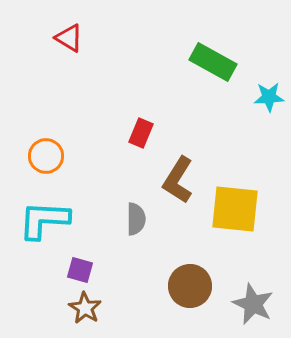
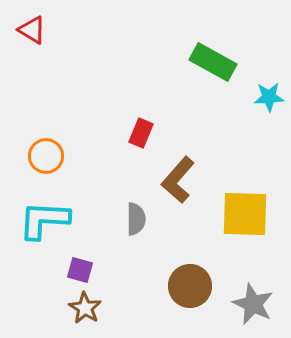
red triangle: moved 37 px left, 8 px up
brown L-shape: rotated 9 degrees clockwise
yellow square: moved 10 px right, 5 px down; rotated 4 degrees counterclockwise
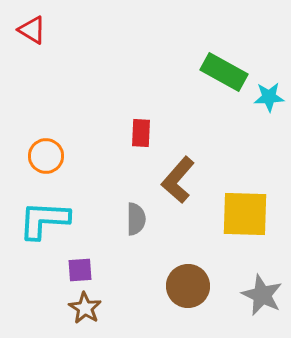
green rectangle: moved 11 px right, 10 px down
red rectangle: rotated 20 degrees counterclockwise
purple square: rotated 20 degrees counterclockwise
brown circle: moved 2 px left
gray star: moved 9 px right, 9 px up
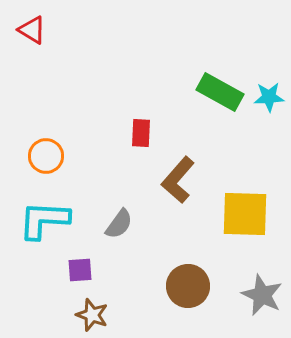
green rectangle: moved 4 px left, 20 px down
gray semicircle: moved 17 px left, 5 px down; rotated 36 degrees clockwise
brown star: moved 7 px right, 7 px down; rotated 12 degrees counterclockwise
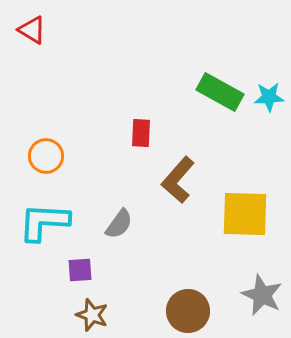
cyan L-shape: moved 2 px down
brown circle: moved 25 px down
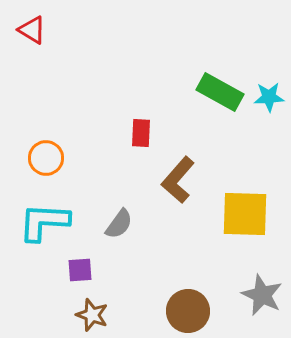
orange circle: moved 2 px down
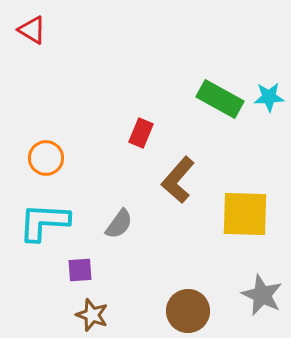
green rectangle: moved 7 px down
red rectangle: rotated 20 degrees clockwise
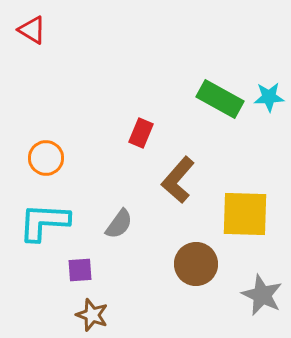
brown circle: moved 8 px right, 47 px up
